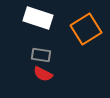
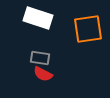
orange square: moved 2 px right; rotated 24 degrees clockwise
gray rectangle: moved 1 px left, 3 px down
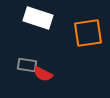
orange square: moved 4 px down
gray rectangle: moved 13 px left, 7 px down
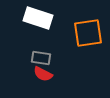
gray rectangle: moved 14 px right, 7 px up
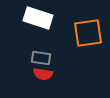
red semicircle: rotated 18 degrees counterclockwise
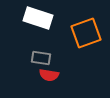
orange square: moved 2 px left; rotated 12 degrees counterclockwise
red semicircle: moved 6 px right, 1 px down
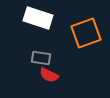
red semicircle: rotated 18 degrees clockwise
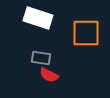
orange square: rotated 20 degrees clockwise
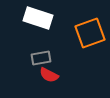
orange square: moved 4 px right; rotated 20 degrees counterclockwise
gray rectangle: rotated 18 degrees counterclockwise
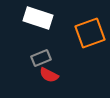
gray rectangle: rotated 12 degrees counterclockwise
